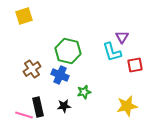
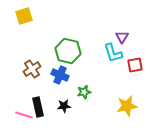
cyan L-shape: moved 1 px right, 1 px down
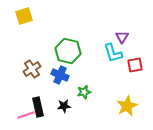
yellow star: rotated 15 degrees counterclockwise
pink line: moved 2 px right; rotated 36 degrees counterclockwise
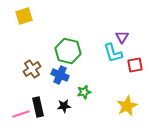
pink line: moved 5 px left, 1 px up
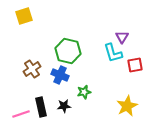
black rectangle: moved 3 px right
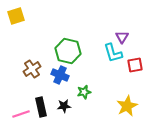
yellow square: moved 8 px left
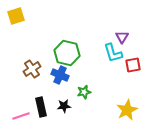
green hexagon: moved 1 px left, 2 px down
red square: moved 2 px left
yellow star: moved 4 px down
pink line: moved 2 px down
